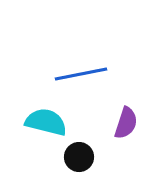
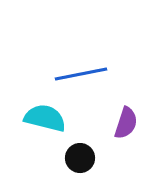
cyan semicircle: moved 1 px left, 4 px up
black circle: moved 1 px right, 1 px down
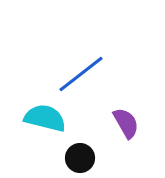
blue line: rotated 27 degrees counterclockwise
purple semicircle: rotated 48 degrees counterclockwise
